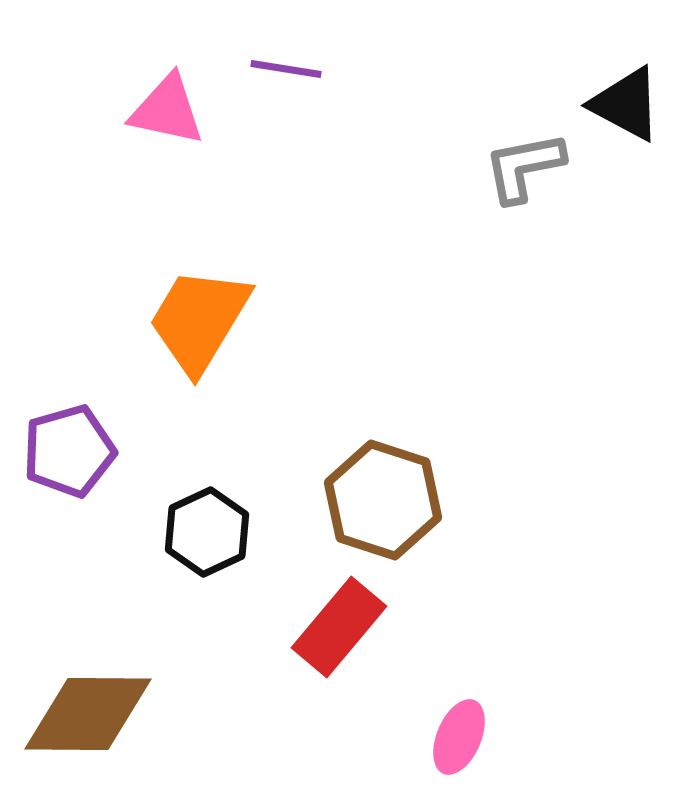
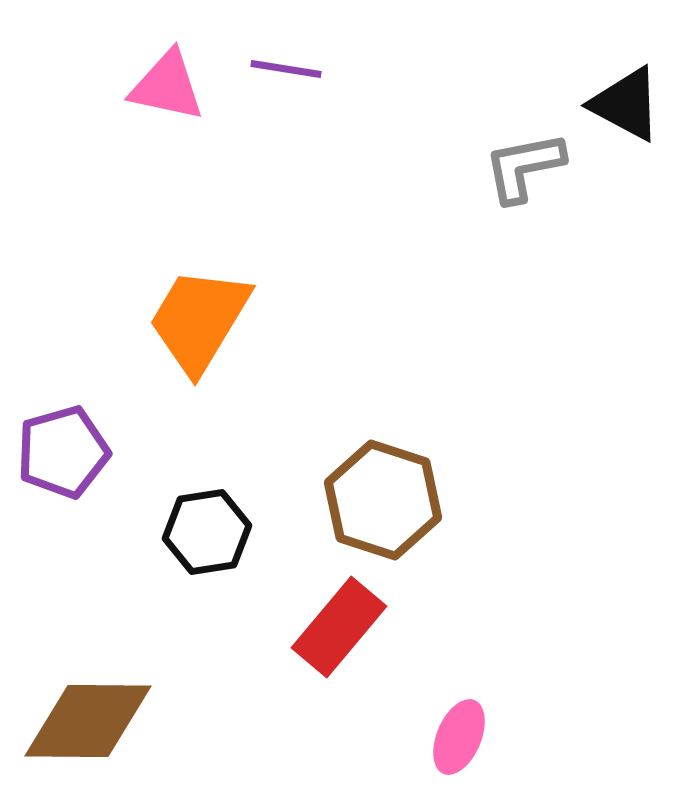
pink triangle: moved 24 px up
purple pentagon: moved 6 px left, 1 px down
black hexagon: rotated 16 degrees clockwise
brown diamond: moved 7 px down
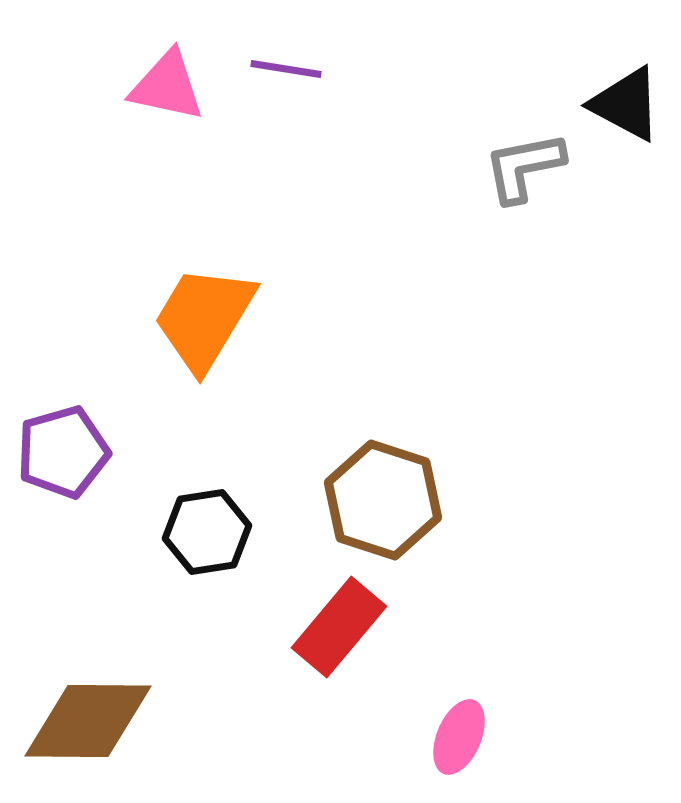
orange trapezoid: moved 5 px right, 2 px up
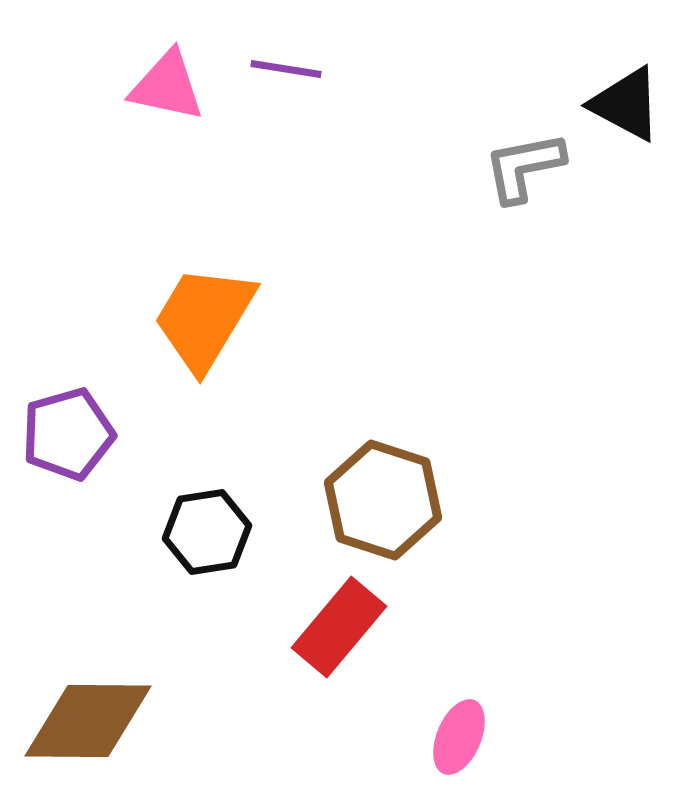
purple pentagon: moved 5 px right, 18 px up
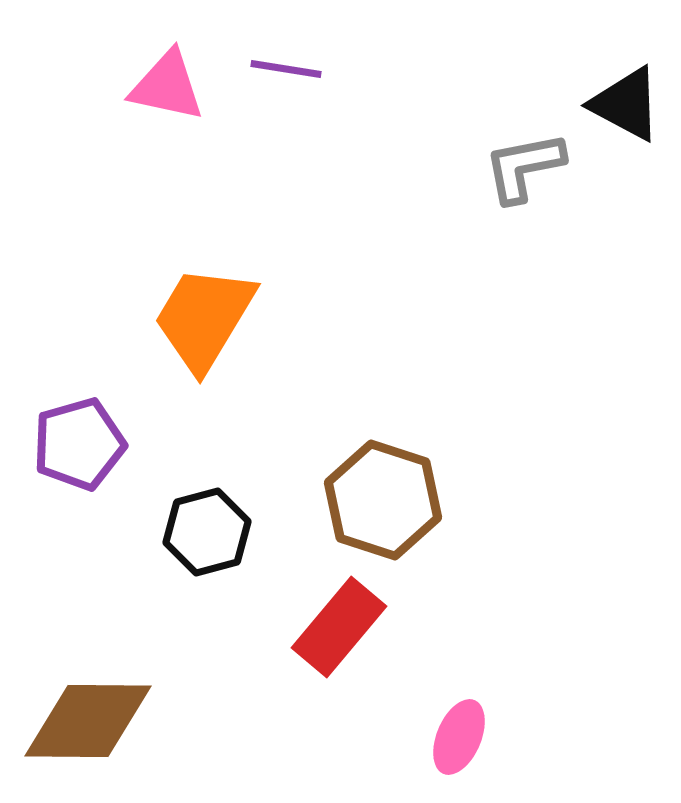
purple pentagon: moved 11 px right, 10 px down
black hexagon: rotated 6 degrees counterclockwise
